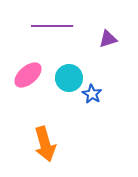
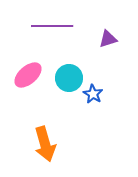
blue star: moved 1 px right
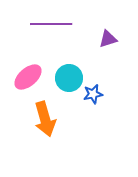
purple line: moved 1 px left, 2 px up
pink ellipse: moved 2 px down
blue star: rotated 30 degrees clockwise
orange arrow: moved 25 px up
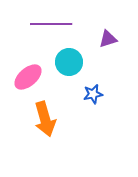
cyan circle: moved 16 px up
